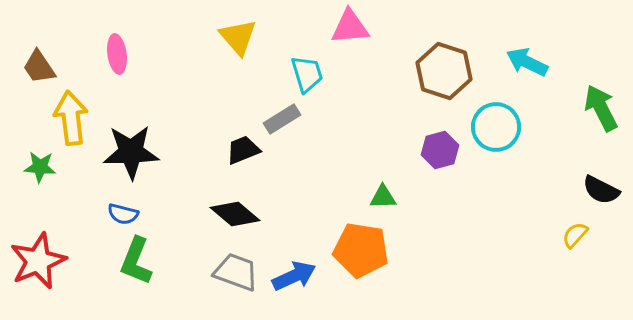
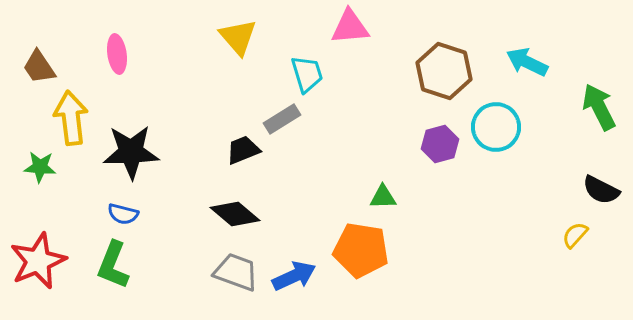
green arrow: moved 2 px left, 1 px up
purple hexagon: moved 6 px up
green L-shape: moved 23 px left, 4 px down
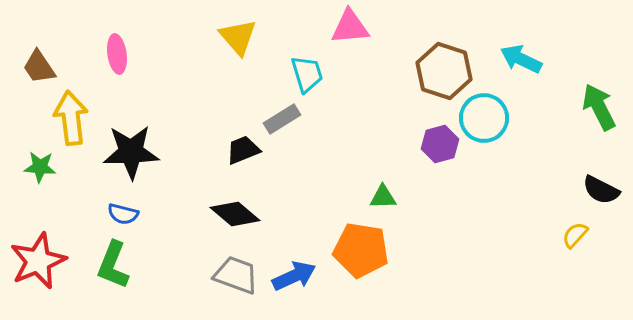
cyan arrow: moved 6 px left, 3 px up
cyan circle: moved 12 px left, 9 px up
gray trapezoid: moved 3 px down
